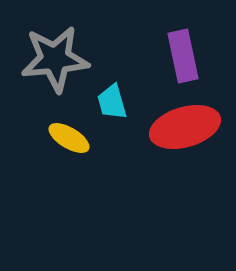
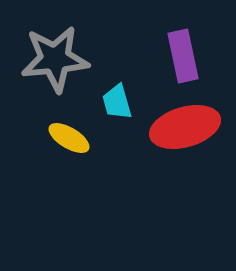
cyan trapezoid: moved 5 px right
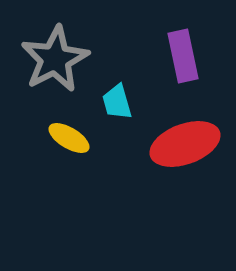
gray star: rotated 22 degrees counterclockwise
red ellipse: moved 17 px down; rotated 4 degrees counterclockwise
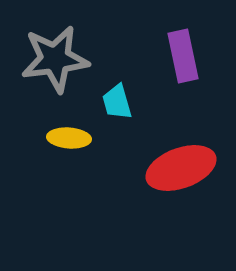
gray star: rotated 20 degrees clockwise
yellow ellipse: rotated 27 degrees counterclockwise
red ellipse: moved 4 px left, 24 px down
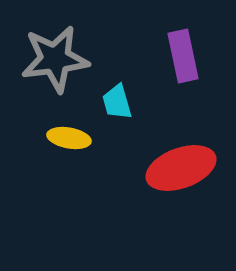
yellow ellipse: rotated 6 degrees clockwise
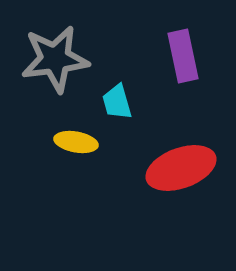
yellow ellipse: moved 7 px right, 4 px down
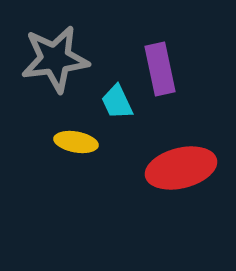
purple rectangle: moved 23 px left, 13 px down
cyan trapezoid: rotated 9 degrees counterclockwise
red ellipse: rotated 6 degrees clockwise
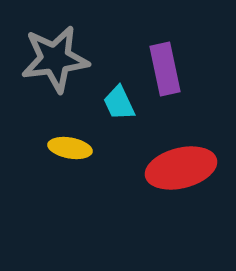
purple rectangle: moved 5 px right
cyan trapezoid: moved 2 px right, 1 px down
yellow ellipse: moved 6 px left, 6 px down
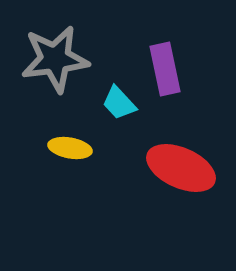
cyan trapezoid: rotated 18 degrees counterclockwise
red ellipse: rotated 38 degrees clockwise
